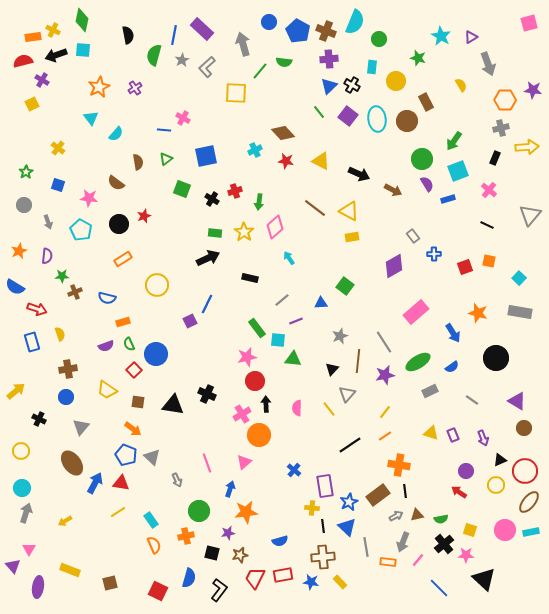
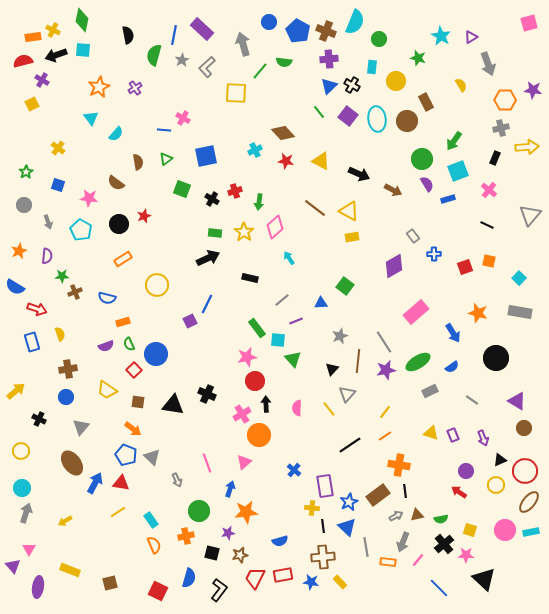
green triangle at (293, 359): rotated 42 degrees clockwise
purple star at (385, 375): moved 1 px right, 5 px up
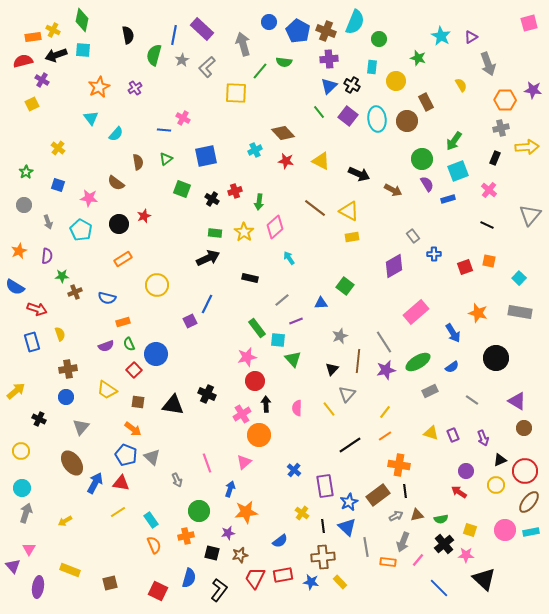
yellow cross at (312, 508): moved 10 px left, 5 px down; rotated 32 degrees clockwise
blue semicircle at (280, 541): rotated 21 degrees counterclockwise
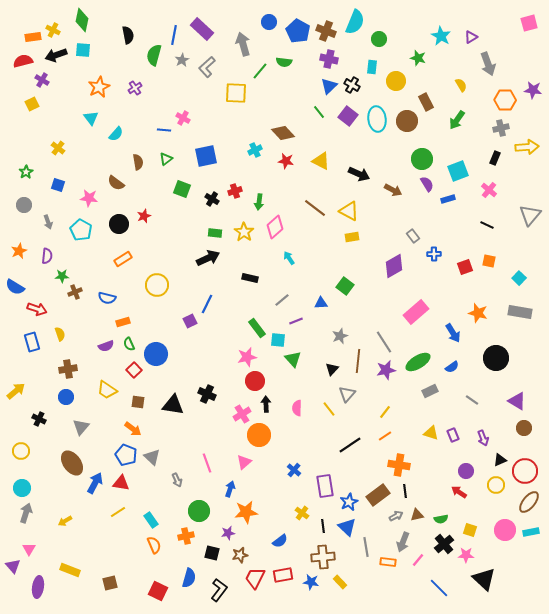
purple cross at (329, 59): rotated 18 degrees clockwise
green arrow at (454, 141): moved 3 px right, 21 px up
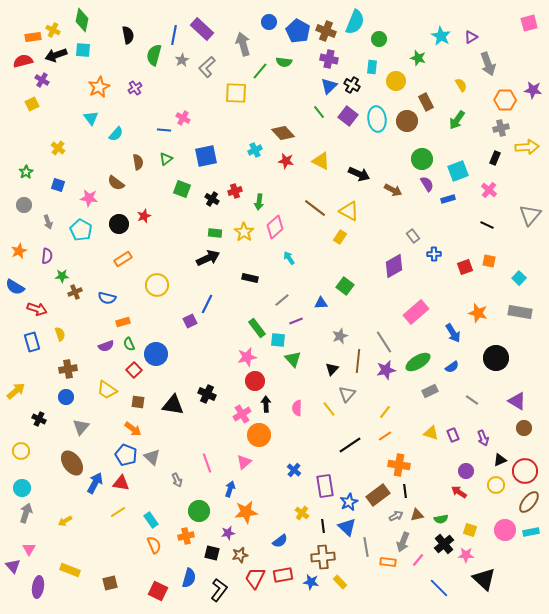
yellow rectangle at (352, 237): moved 12 px left; rotated 48 degrees counterclockwise
